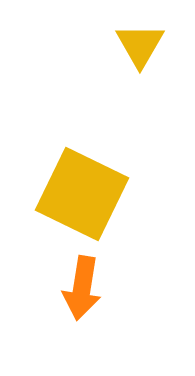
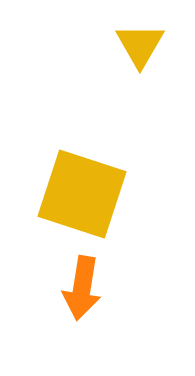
yellow square: rotated 8 degrees counterclockwise
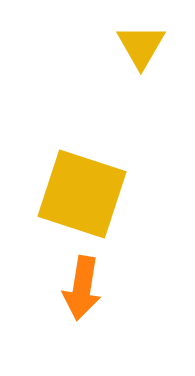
yellow triangle: moved 1 px right, 1 px down
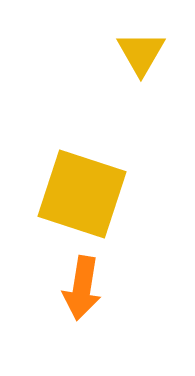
yellow triangle: moved 7 px down
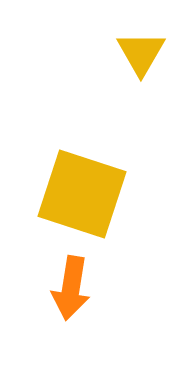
orange arrow: moved 11 px left
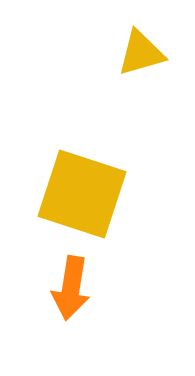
yellow triangle: rotated 44 degrees clockwise
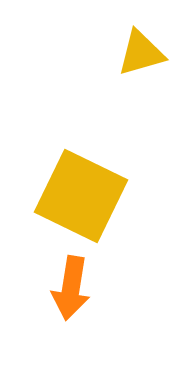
yellow square: moved 1 px left, 2 px down; rotated 8 degrees clockwise
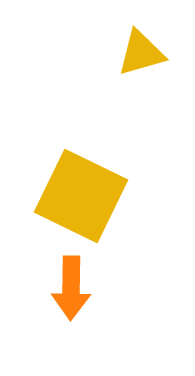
orange arrow: rotated 8 degrees counterclockwise
